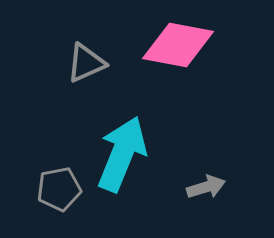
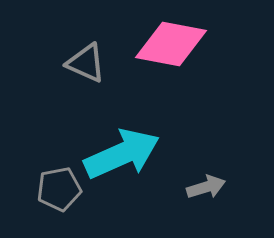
pink diamond: moved 7 px left, 1 px up
gray triangle: rotated 48 degrees clockwise
cyan arrow: rotated 44 degrees clockwise
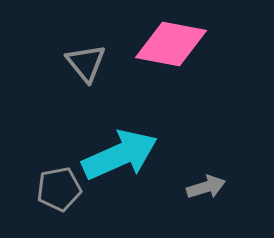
gray triangle: rotated 27 degrees clockwise
cyan arrow: moved 2 px left, 1 px down
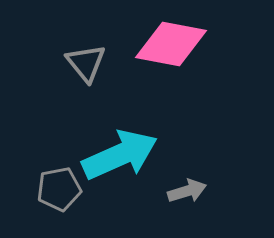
gray arrow: moved 19 px left, 4 px down
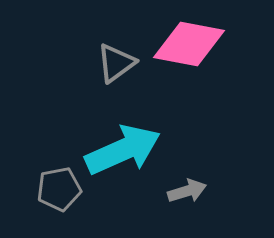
pink diamond: moved 18 px right
gray triangle: moved 30 px right; rotated 33 degrees clockwise
cyan arrow: moved 3 px right, 5 px up
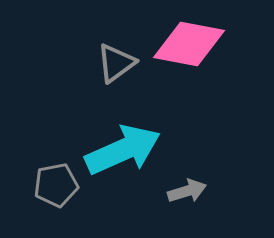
gray pentagon: moved 3 px left, 4 px up
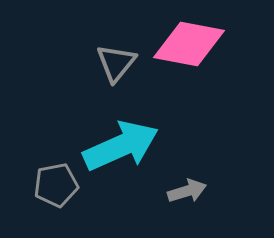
gray triangle: rotated 15 degrees counterclockwise
cyan arrow: moved 2 px left, 4 px up
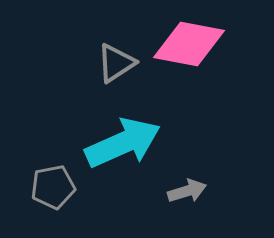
gray triangle: rotated 18 degrees clockwise
cyan arrow: moved 2 px right, 3 px up
gray pentagon: moved 3 px left, 2 px down
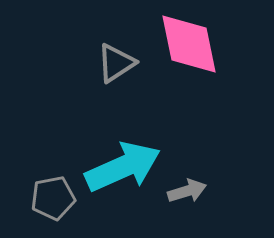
pink diamond: rotated 68 degrees clockwise
cyan arrow: moved 24 px down
gray pentagon: moved 11 px down
